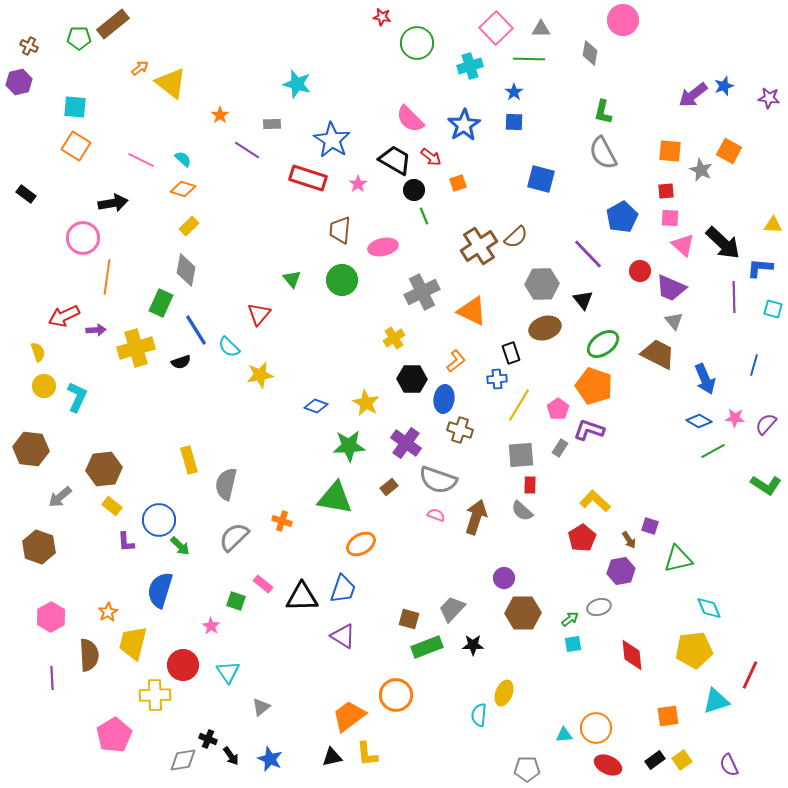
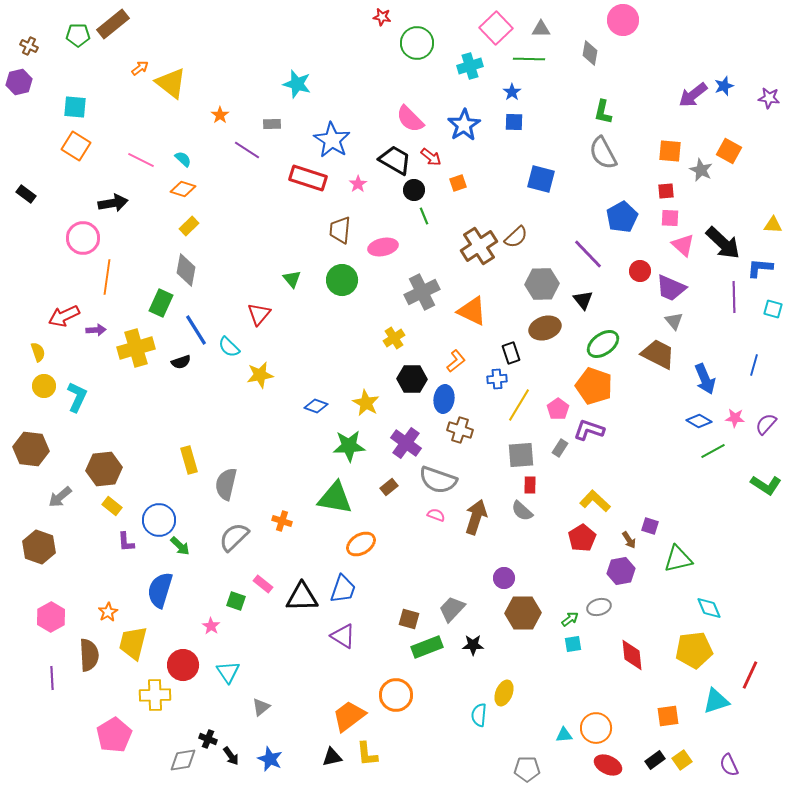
green pentagon at (79, 38): moved 1 px left, 3 px up
blue star at (514, 92): moved 2 px left
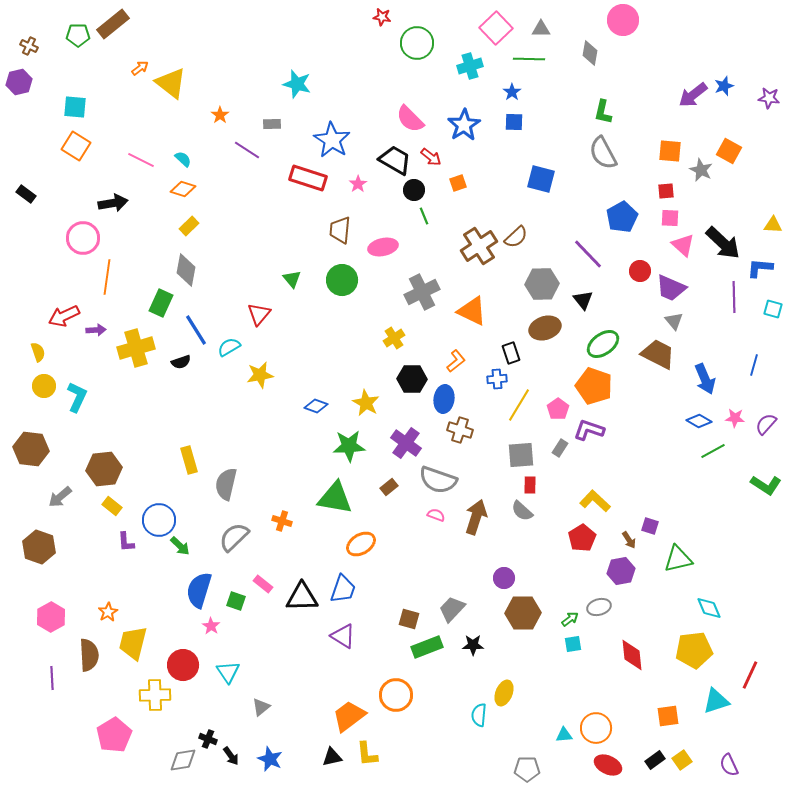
cyan semicircle at (229, 347): rotated 105 degrees clockwise
blue semicircle at (160, 590): moved 39 px right
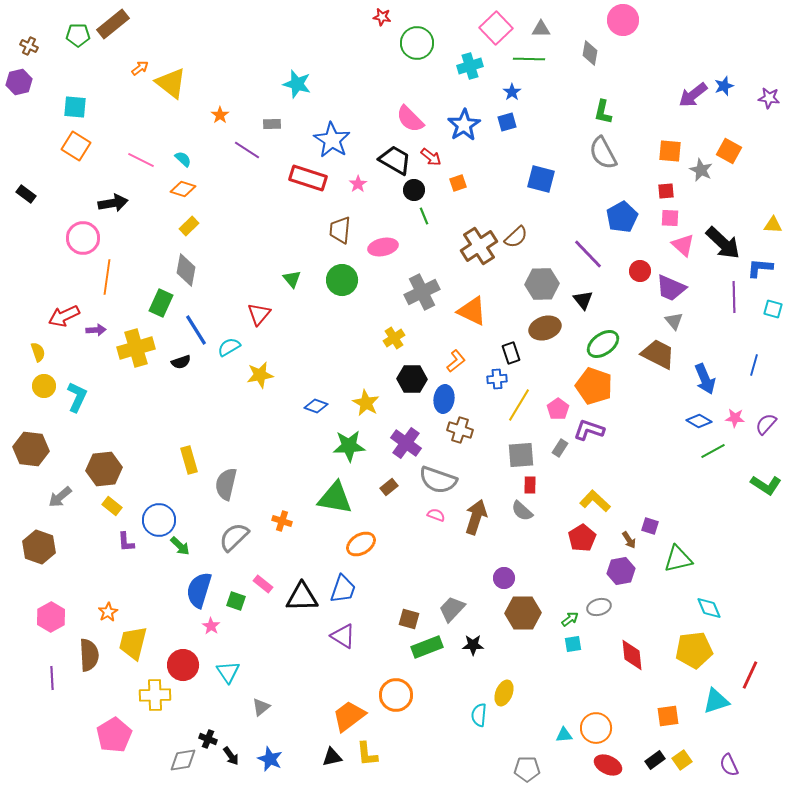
blue square at (514, 122): moved 7 px left; rotated 18 degrees counterclockwise
